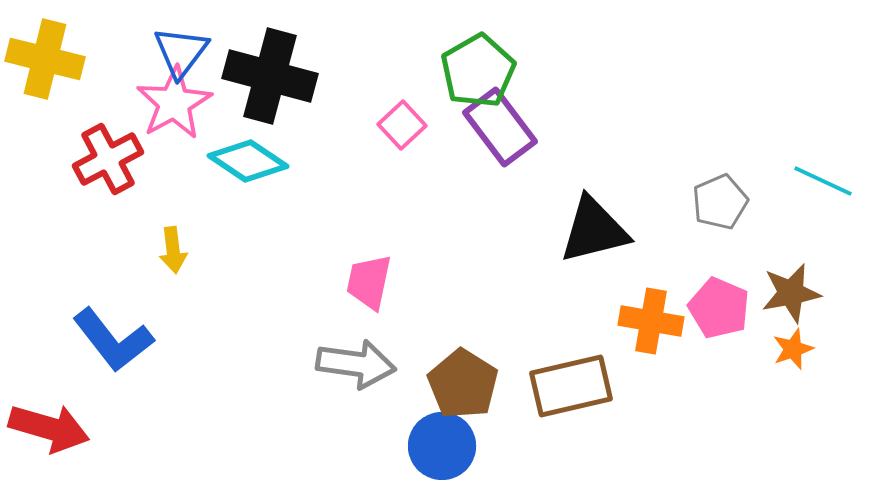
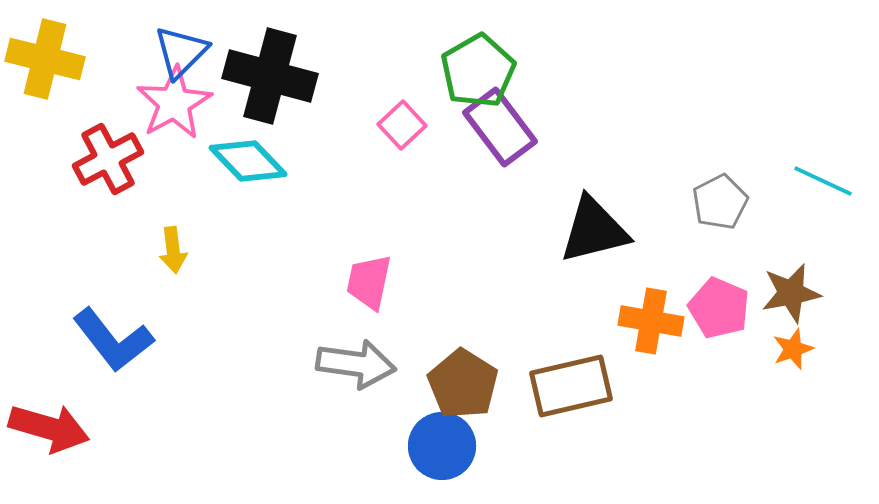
blue triangle: rotated 8 degrees clockwise
cyan diamond: rotated 12 degrees clockwise
gray pentagon: rotated 4 degrees counterclockwise
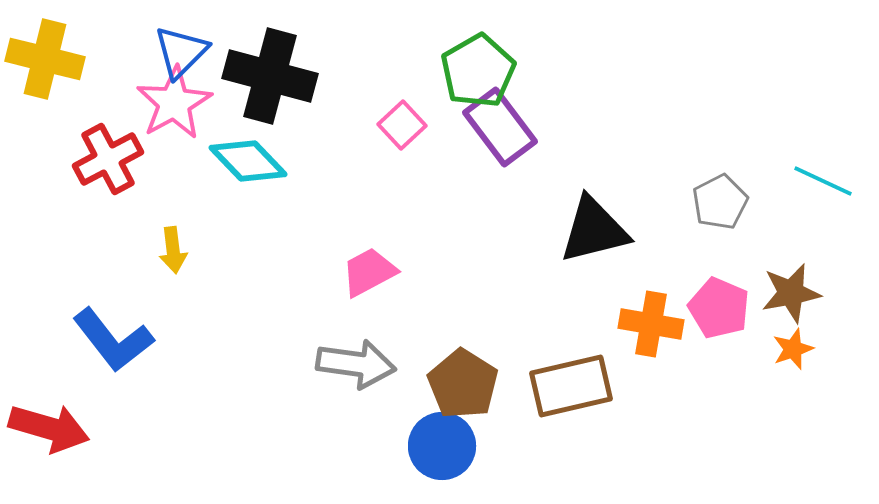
pink trapezoid: moved 10 px up; rotated 50 degrees clockwise
orange cross: moved 3 px down
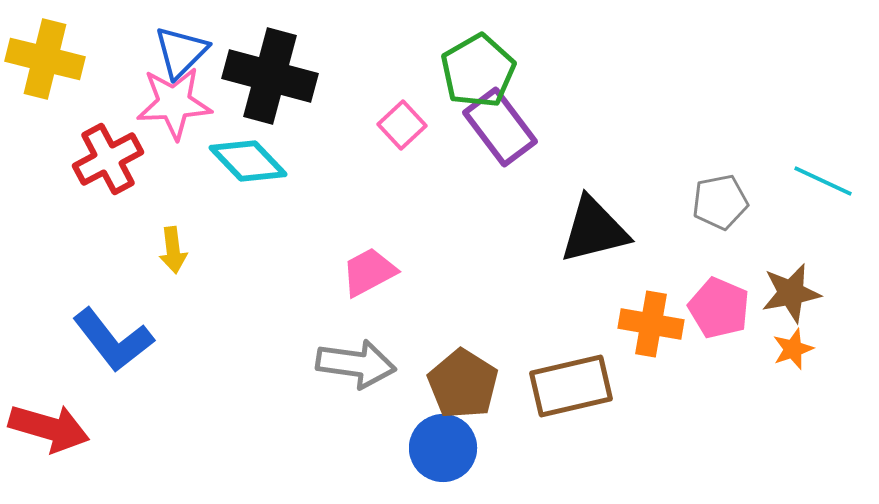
pink star: rotated 26 degrees clockwise
gray pentagon: rotated 16 degrees clockwise
blue circle: moved 1 px right, 2 px down
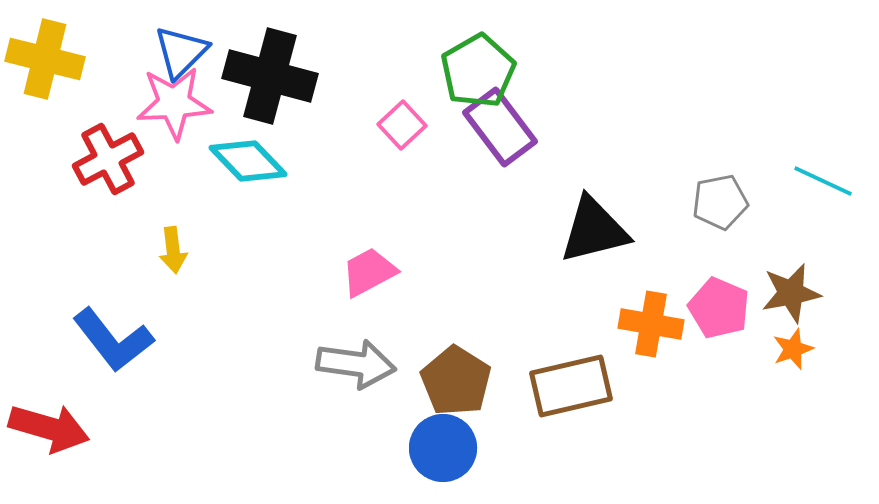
brown pentagon: moved 7 px left, 3 px up
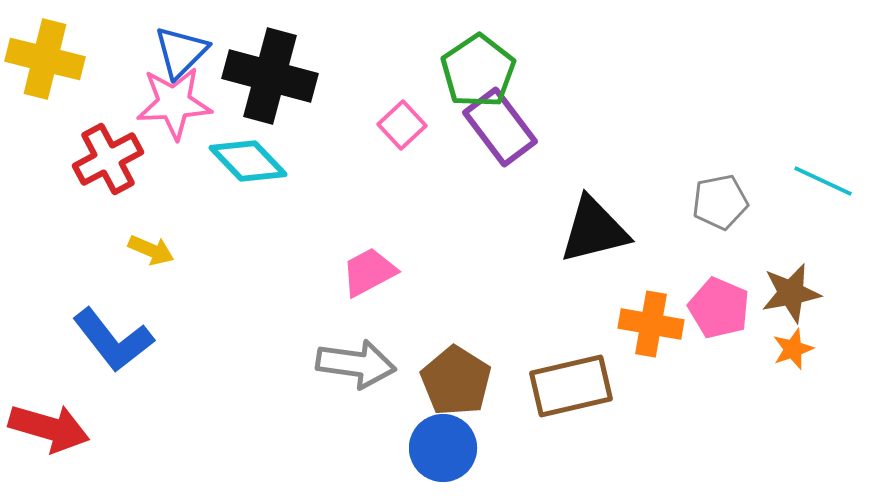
green pentagon: rotated 4 degrees counterclockwise
yellow arrow: moved 22 px left; rotated 60 degrees counterclockwise
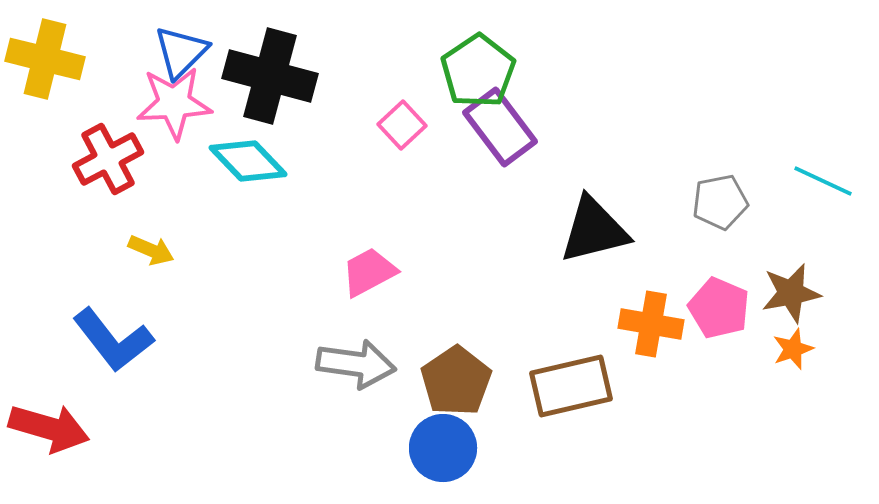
brown pentagon: rotated 6 degrees clockwise
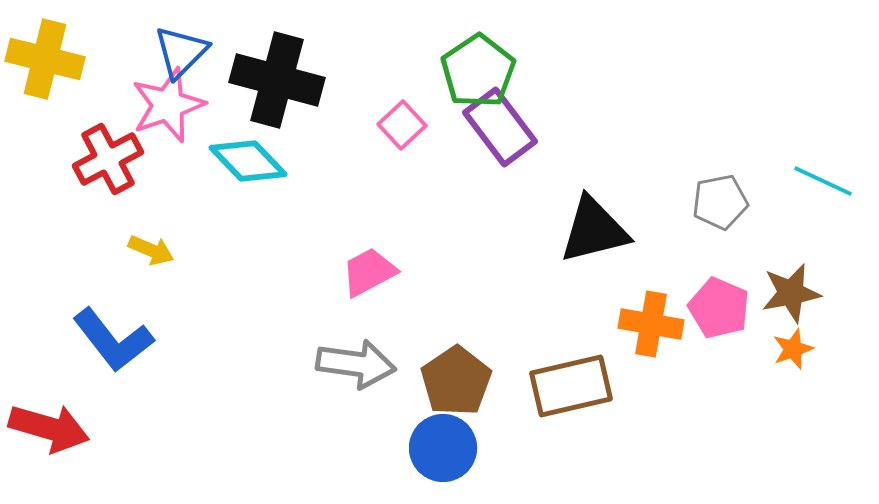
black cross: moved 7 px right, 4 px down
pink star: moved 6 px left, 2 px down; rotated 16 degrees counterclockwise
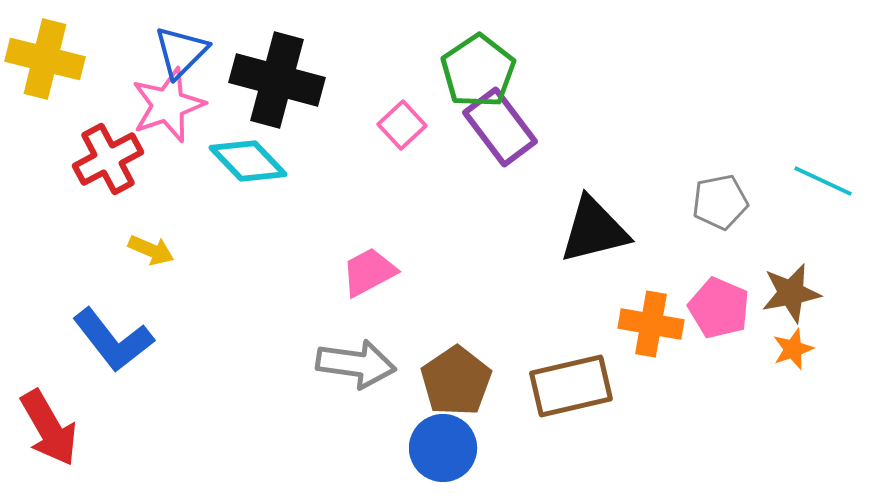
red arrow: rotated 44 degrees clockwise
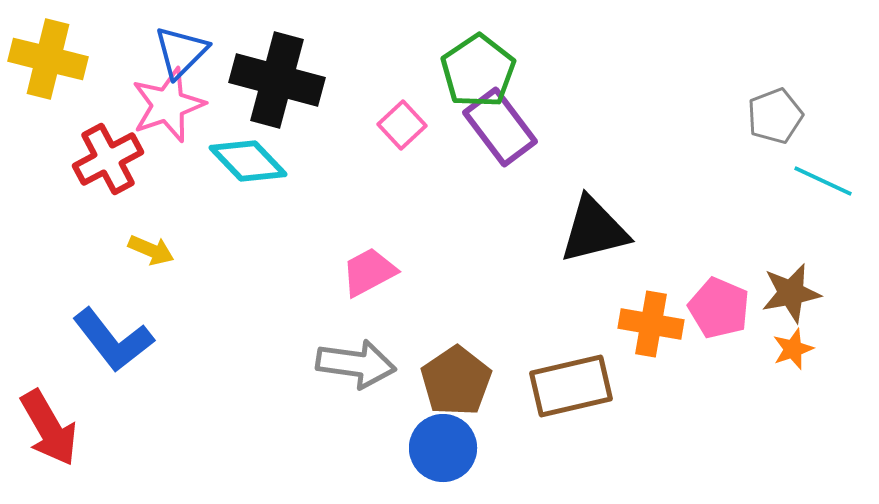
yellow cross: moved 3 px right
gray pentagon: moved 55 px right, 86 px up; rotated 10 degrees counterclockwise
